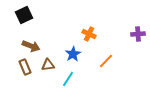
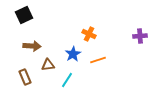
purple cross: moved 2 px right, 2 px down
brown arrow: moved 1 px right; rotated 18 degrees counterclockwise
orange line: moved 8 px left, 1 px up; rotated 28 degrees clockwise
brown rectangle: moved 10 px down
cyan line: moved 1 px left, 1 px down
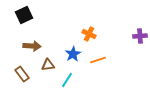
brown rectangle: moved 3 px left, 3 px up; rotated 14 degrees counterclockwise
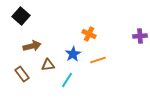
black square: moved 3 px left, 1 px down; rotated 24 degrees counterclockwise
brown arrow: rotated 18 degrees counterclockwise
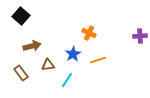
orange cross: moved 1 px up
brown rectangle: moved 1 px left, 1 px up
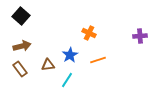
brown arrow: moved 10 px left
blue star: moved 3 px left, 1 px down
brown rectangle: moved 1 px left, 4 px up
